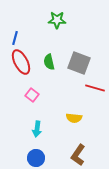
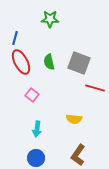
green star: moved 7 px left, 1 px up
yellow semicircle: moved 1 px down
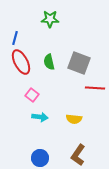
red line: rotated 12 degrees counterclockwise
cyan arrow: moved 3 px right, 12 px up; rotated 91 degrees counterclockwise
blue circle: moved 4 px right
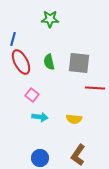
blue line: moved 2 px left, 1 px down
gray square: rotated 15 degrees counterclockwise
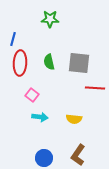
red ellipse: moved 1 px left, 1 px down; rotated 30 degrees clockwise
blue circle: moved 4 px right
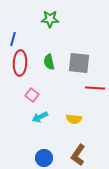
cyan arrow: rotated 147 degrees clockwise
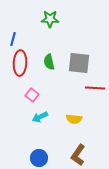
blue circle: moved 5 px left
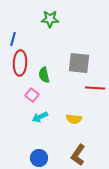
green semicircle: moved 5 px left, 13 px down
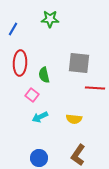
blue line: moved 10 px up; rotated 16 degrees clockwise
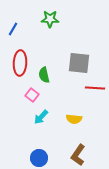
cyan arrow: moved 1 px right; rotated 21 degrees counterclockwise
